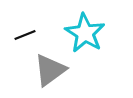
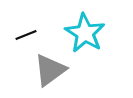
black line: moved 1 px right
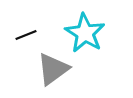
gray triangle: moved 3 px right, 1 px up
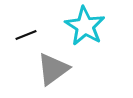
cyan star: moved 7 px up
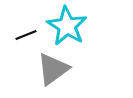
cyan star: moved 18 px left
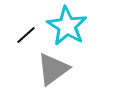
black line: rotated 20 degrees counterclockwise
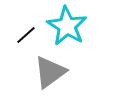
gray triangle: moved 3 px left, 3 px down
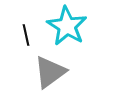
black line: rotated 60 degrees counterclockwise
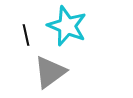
cyan star: rotated 9 degrees counterclockwise
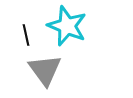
gray triangle: moved 5 px left, 2 px up; rotated 30 degrees counterclockwise
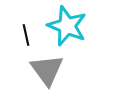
gray triangle: moved 2 px right
